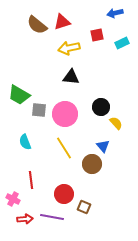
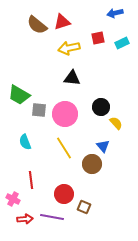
red square: moved 1 px right, 3 px down
black triangle: moved 1 px right, 1 px down
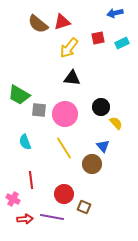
brown semicircle: moved 1 px right, 1 px up
yellow arrow: rotated 40 degrees counterclockwise
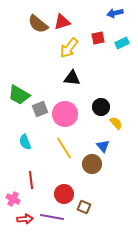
gray square: moved 1 px right, 1 px up; rotated 28 degrees counterclockwise
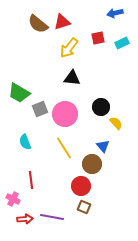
green trapezoid: moved 2 px up
red circle: moved 17 px right, 8 px up
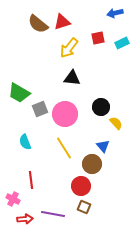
purple line: moved 1 px right, 3 px up
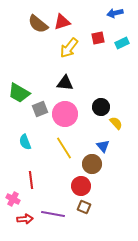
black triangle: moved 7 px left, 5 px down
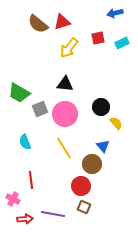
black triangle: moved 1 px down
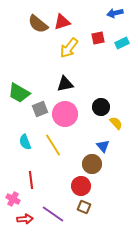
black triangle: rotated 18 degrees counterclockwise
yellow line: moved 11 px left, 3 px up
purple line: rotated 25 degrees clockwise
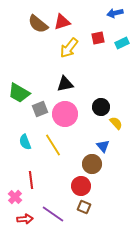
pink cross: moved 2 px right, 2 px up; rotated 16 degrees clockwise
